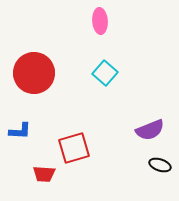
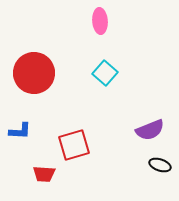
red square: moved 3 px up
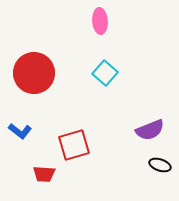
blue L-shape: rotated 35 degrees clockwise
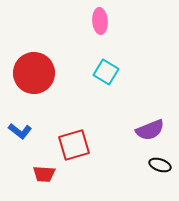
cyan square: moved 1 px right, 1 px up; rotated 10 degrees counterclockwise
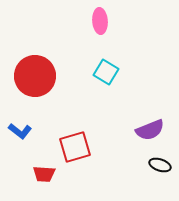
red circle: moved 1 px right, 3 px down
red square: moved 1 px right, 2 px down
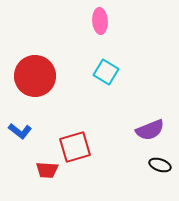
red trapezoid: moved 3 px right, 4 px up
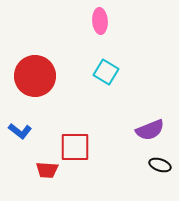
red square: rotated 16 degrees clockwise
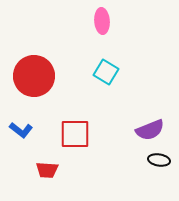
pink ellipse: moved 2 px right
red circle: moved 1 px left
blue L-shape: moved 1 px right, 1 px up
red square: moved 13 px up
black ellipse: moved 1 px left, 5 px up; rotated 10 degrees counterclockwise
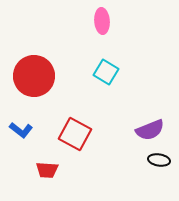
red square: rotated 28 degrees clockwise
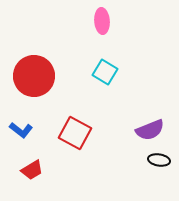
cyan square: moved 1 px left
red square: moved 1 px up
red trapezoid: moved 15 px left; rotated 35 degrees counterclockwise
